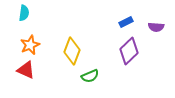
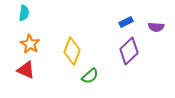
orange star: moved 1 px up; rotated 18 degrees counterclockwise
green semicircle: rotated 18 degrees counterclockwise
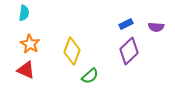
blue rectangle: moved 2 px down
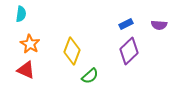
cyan semicircle: moved 3 px left, 1 px down
purple semicircle: moved 3 px right, 2 px up
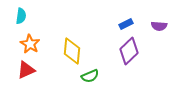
cyan semicircle: moved 2 px down
purple semicircle: moved 1 px down
yellow diamond: rotated 16 degrees counterclockwise
red triangle: rotated 48 degrees counterclockwise
green semicircle: rotated 18 degrees clockwise
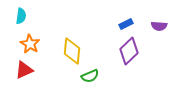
red triangle: moved 2 px left
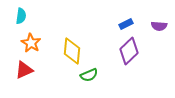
orange star: moved 1 px right, 1 px up
green semicircle: moved 1 px left, 1 px up
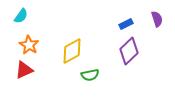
cyan semicircle: rotated 28 degrees clockwise
purple semicircle: moved 2 px left, 7 px up; rotated 112 degrees counterclockwise
orange star: moved 2 px left, 2 px down
yellow diamond: rotated 56 degrees clockwise
green semicircle: moved 1 px right; rotated 12 degrees clockwise
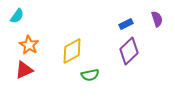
cyan semicircle: moved 4 px left
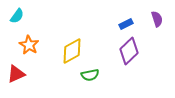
red triangle: moved 8 px left, 4 px down
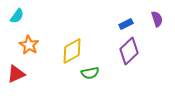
green semicircle: moved 2 px up
